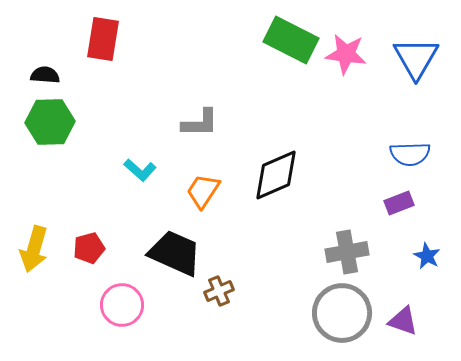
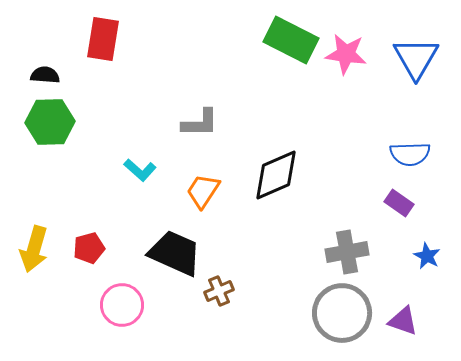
purple rectangle: rotated 56 degrees clockwise
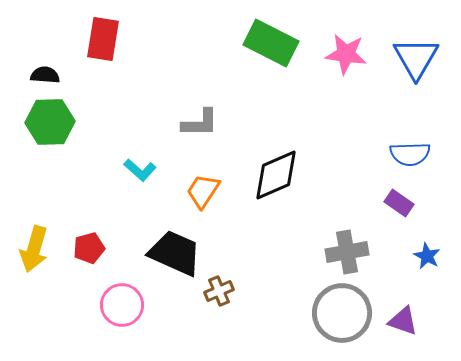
green rectangle: moved 20 px left, 3 px down
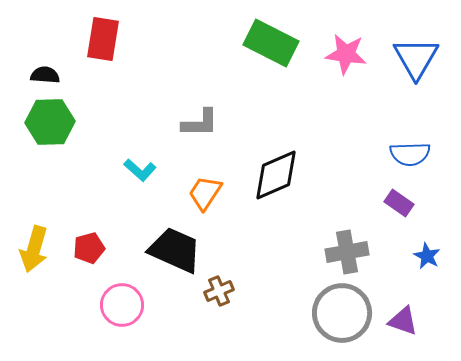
orange trapezoid: moved 2 px right, 2 px down
black trapezoid: moved 3 px up
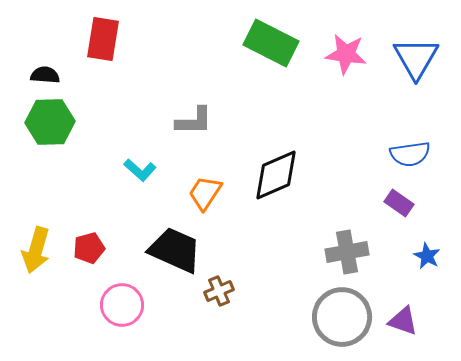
gray L-shape: moved 6 px left, 2 px up
blue semicircle: rotated 6 degrees counterclockwise
yellow arrow: moved 2 px right, 1 px down
gray circle: moved 4 px down
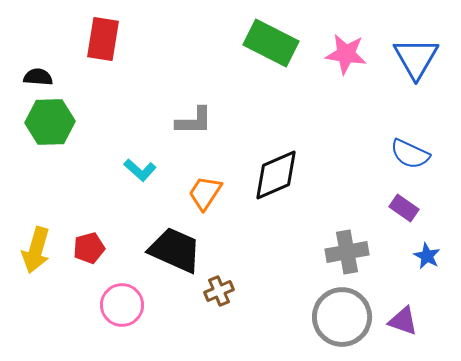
black semicircle: moved 7 px left, 2 px down
blue semicircle: rotated 33 degrees clockwise
purple rectangle: moved 5 px right, 5 px down
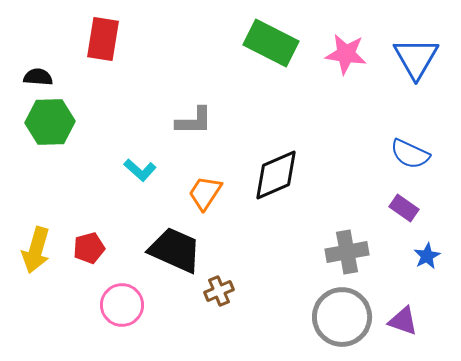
blue star: rotated 16 degrees clockwise
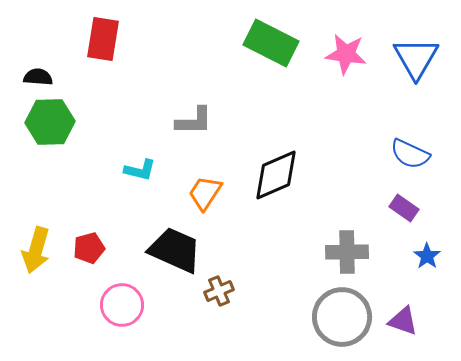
cyan L-shape: rotated 28 degrees counterclockwise
gray cross: rotated 9 degrees clockwise
blue star: rotated 8 degrees counterclockwise
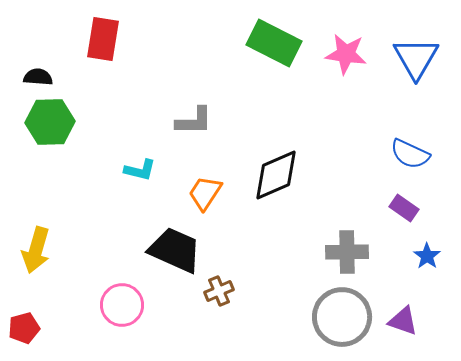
green rectangle: moved 3 px right
red pentagon: moved 65 px left, 80 px down
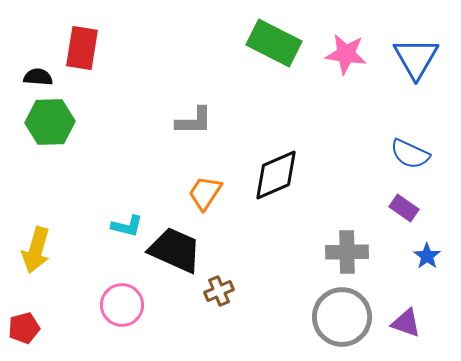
red rectangle: moved 21 px left, 9 px down
cyan L-shape: moved 13 px left, 56 px down
purple triangle: moved 3 px right, 2 px down
